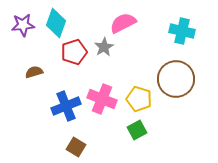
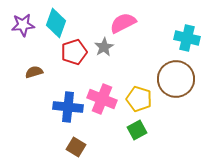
cyan cross: moved 5 px right, 7 px down
blue cross: moved 2 px right, 1 px down; rotated 28 degrees clockwise
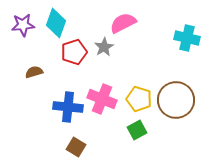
brown circle: moved 21 px down
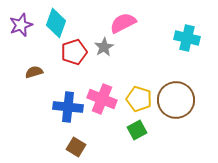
purple star: moved 2 px left; rotated 15 degrees counterclockwise
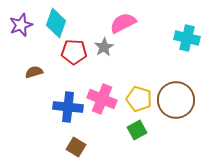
red pentagon: rotated 20 degrees clockwise
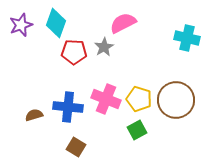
brown semicircle: moved 43 px down
pink cross: moved 4 px right
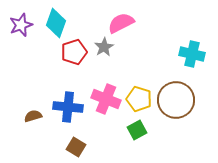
pink semicircle: moved 2 px left
cyan cross: moved 5 px right, 16 px down
red pentagon: rotated 20 degrees counterclockwise
brown semicircle: moved 1 px left, 1 px down
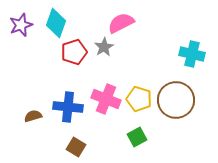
green square: moved 7 px down
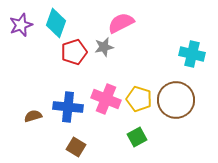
gray star: rotated 18 degrees clockwise
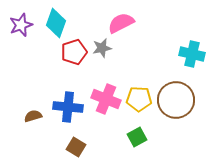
gray star: moved 2 px left, 1 px down
yellow pentagon: rotated 15 degrees counterclockwise
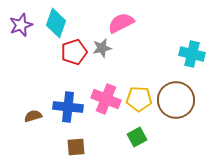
brown square: rotated 36 degrees counterclockwise
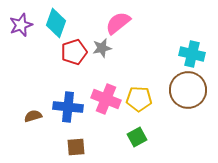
pink semicircle: moved 3 px left; rotated 12 degrees counterclockwise
brown circle: moved 12 px right, 10 px up
